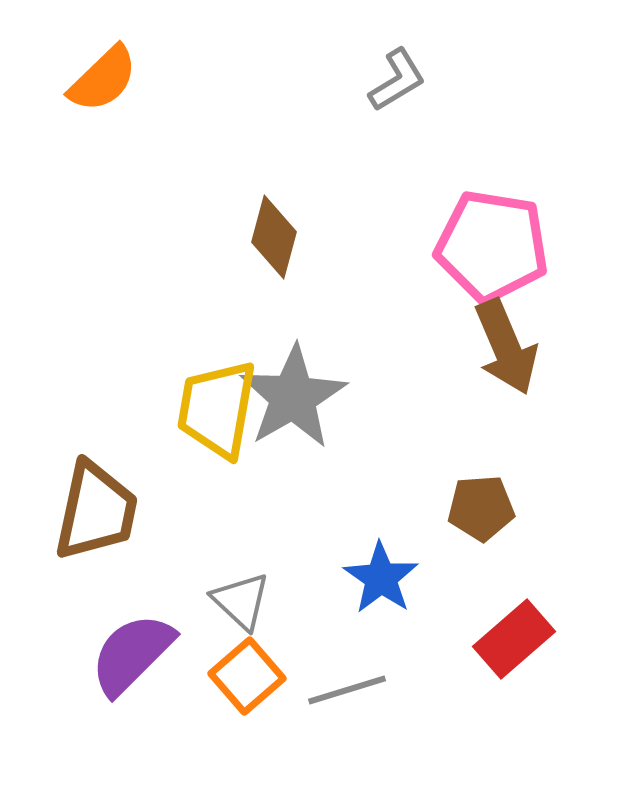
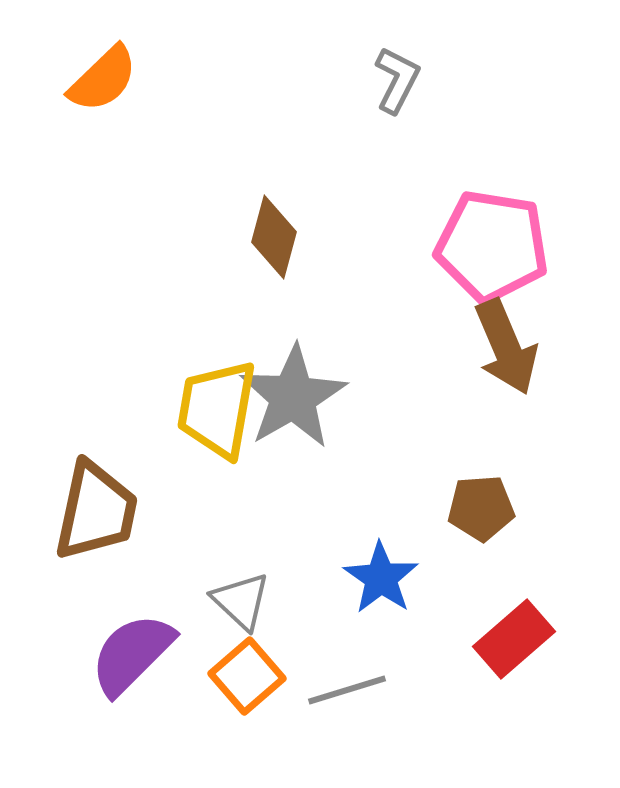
gray L-shape: rotated 32 degrees counterclockwise
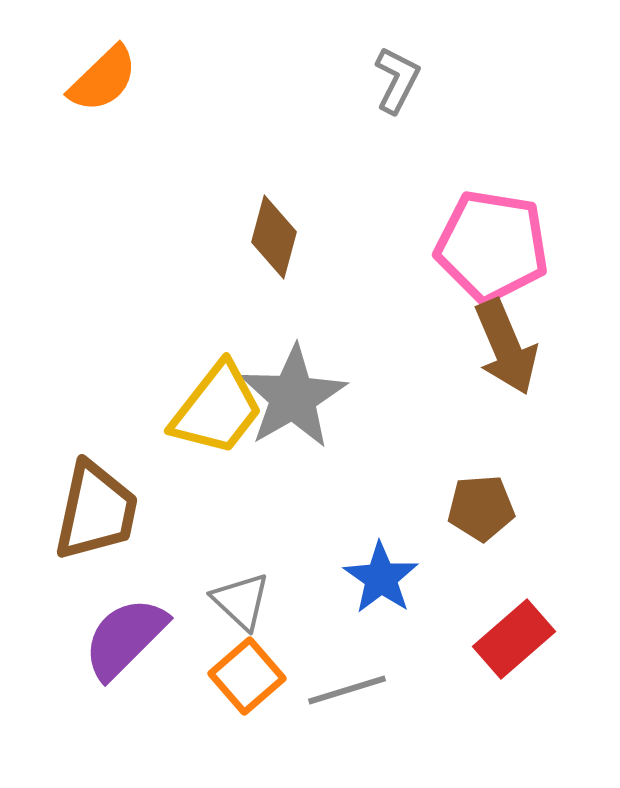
yellow trapezoid: rotated 152 degrees counterclockwise
purple semicircle: moved 7 px left, 16 px up
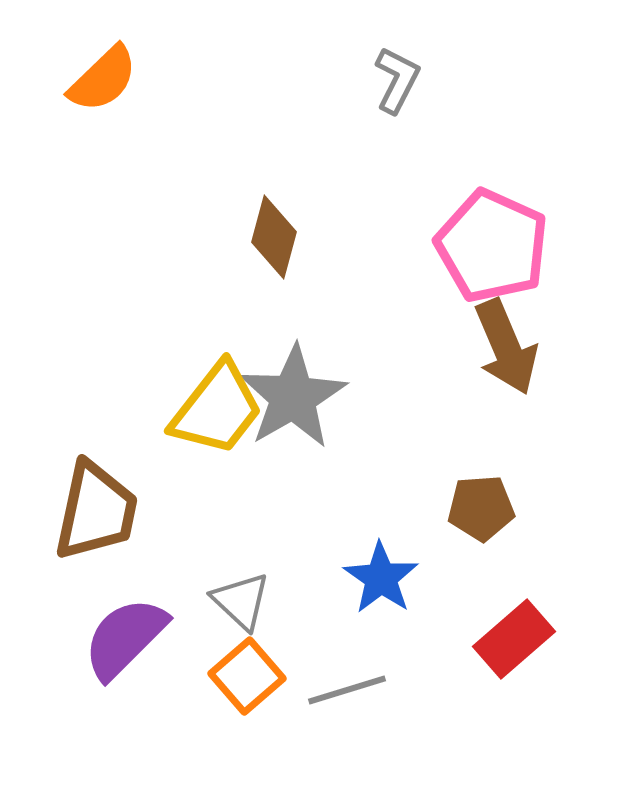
pink pentagon: rotated 15 degrees clockwise
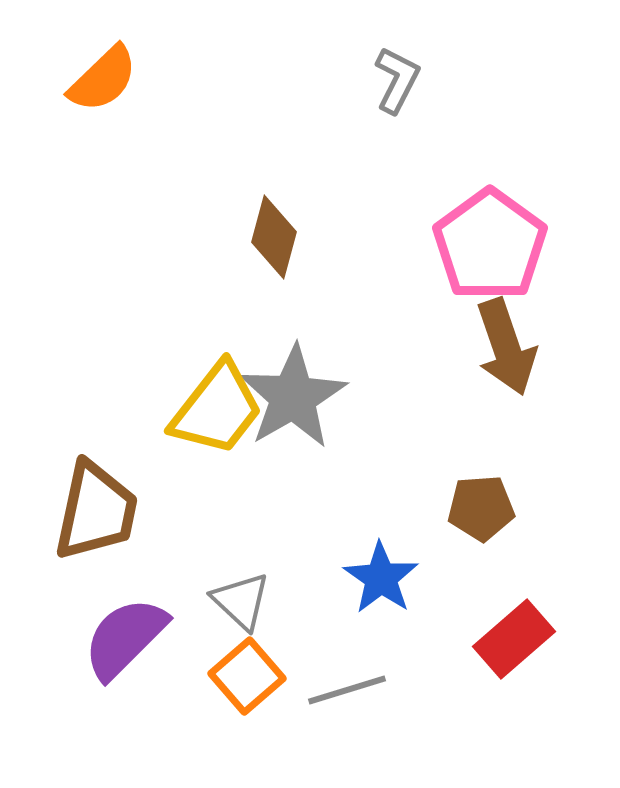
pink pentagon: moved 2 px left, 1 px up; rotated 12 degrees clockwise
brown arrow: rotated 4 degrees clockwise
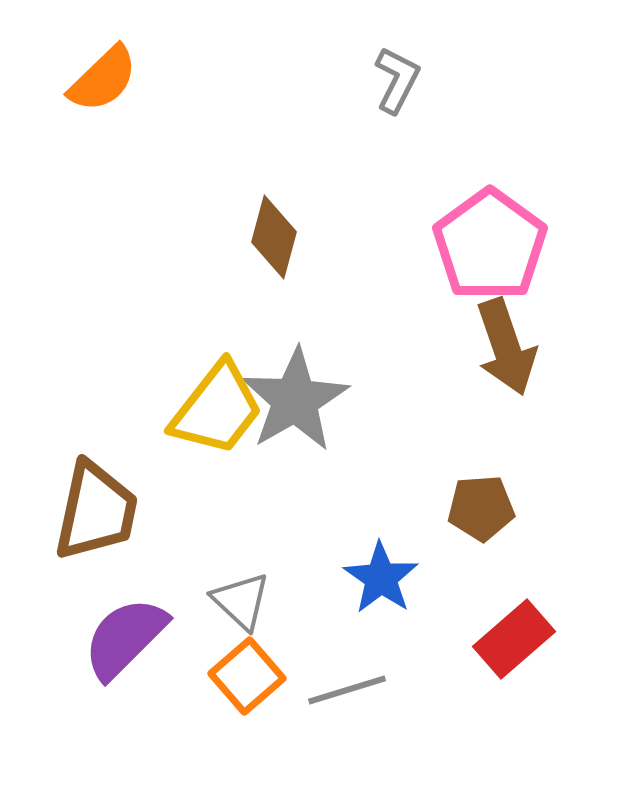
gray star: moved 2 px right, 3 px down
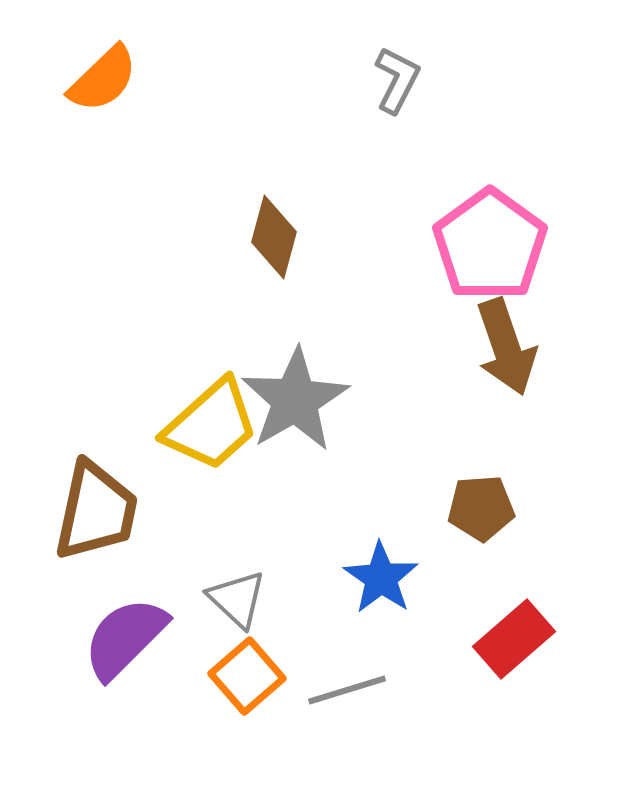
yellow trapezoid: moved 6 px left, 16 px down; rotated 10 degrees clockwise
gray triangle: moved 4 px left, 2 px up
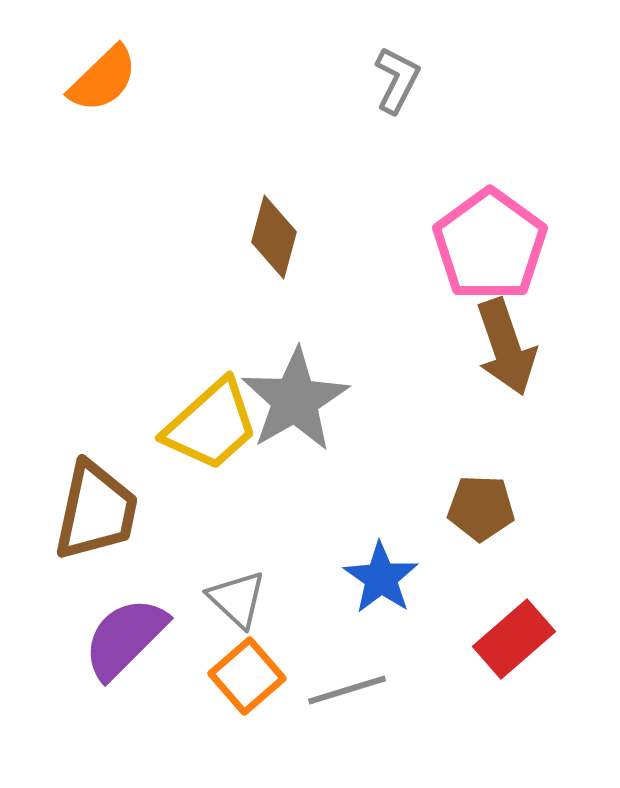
brown pentagon: rotated 6 degrees clockwise
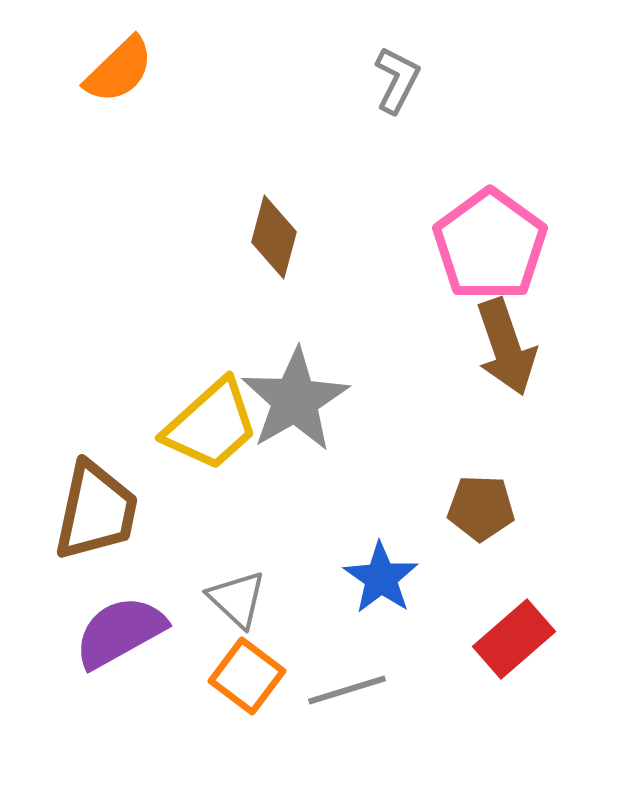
orange semicircle: moved 16 px right, 9 px up
purple semicircle: moved 5 px left, 6 px up; rotated 16 degrees clockwise
orange square: rotated 12 degrees counterclockwise
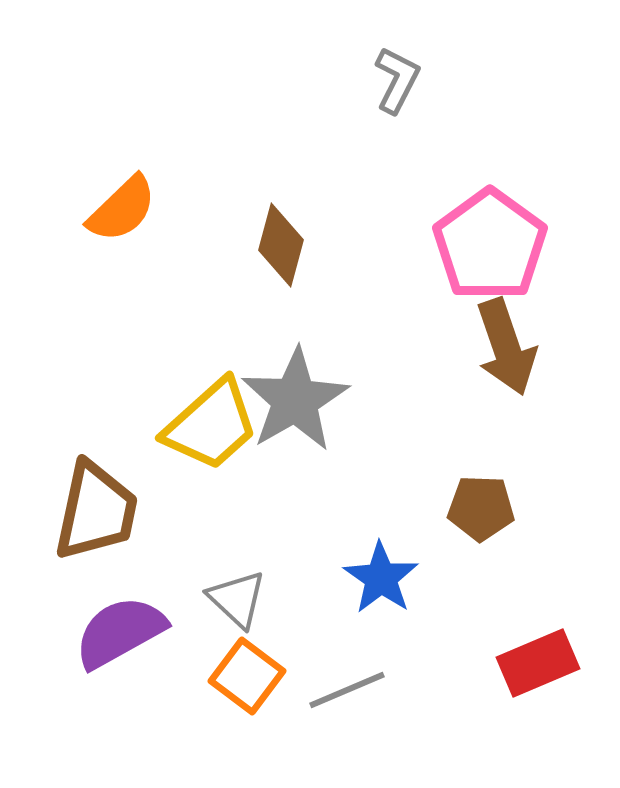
orange semicircle: moved 3 px right, 139 px down
brown diamond: moved 7 px right, 8 px down
red rectangle: moved 24 px right, 24 px down; rotated 18 degrees clockwise
gray line: rotated 6 degrees counterclockwise
